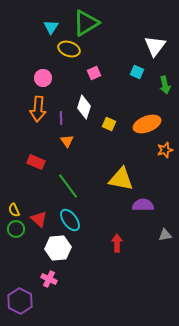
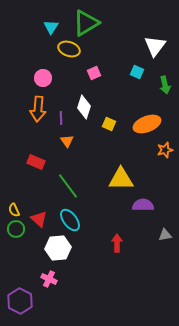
yellow triangle: rotated 12 degrees counterclockwise
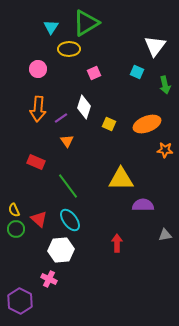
yellow ellipse: rotated 20 degrees counterclockwise
pink circle: moved 5 px left, 9 px up
purple line: rotated 56 degrees clockwise
orange star: rotated 21 degrees clockwise
white hexagon: moved 3 px right, 2 px down
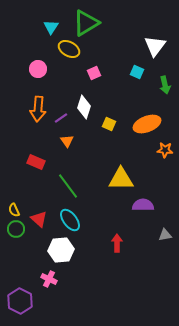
yellow ellipse: rotated 30 degrees clockwise
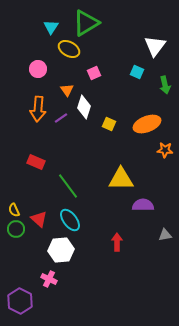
orange triangle: moved 51 px up
red arrow: moved 1 px up
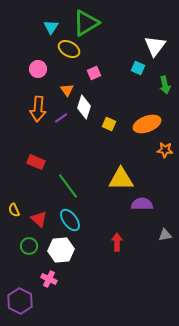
cyan square: moved 1 px right, 4 px up
purple semicircle: moved 1 px left, 1 px up
green circle: moved 13 px right, 17 px down
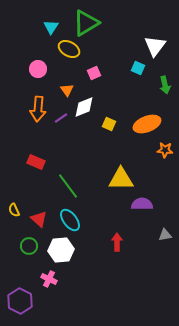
white diamond: rotated 50 degrees clockwise
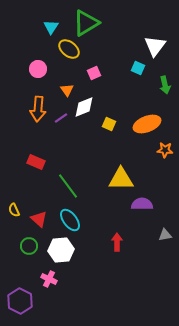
yellow ellipse: rotated 10 degrees clockwise
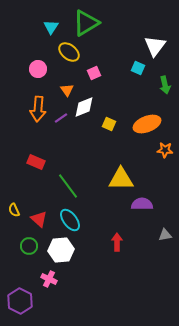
yellow ellipse: moved 3 px down
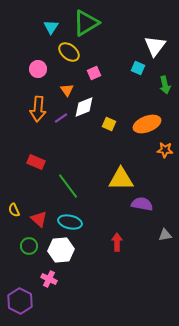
purple semicircle: rotated 10 degrees clockwise
cyan ellipse: moved 2 px down; rotated 40 degrees counterclockwise
